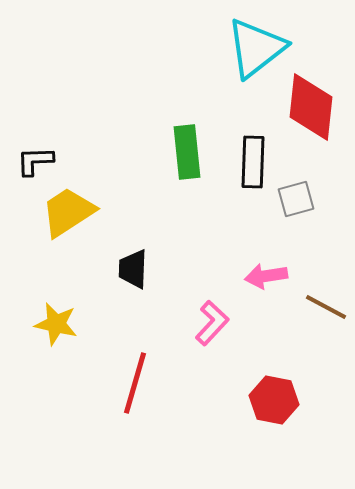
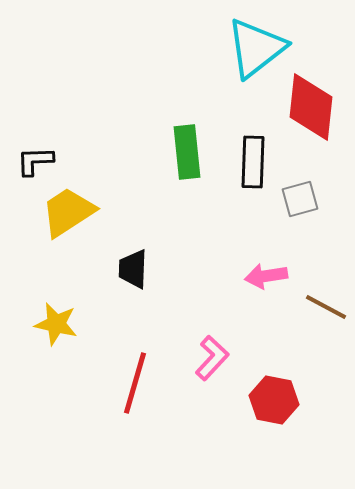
gray square: moved 4 px right
pink L-shape: moved 35 px down
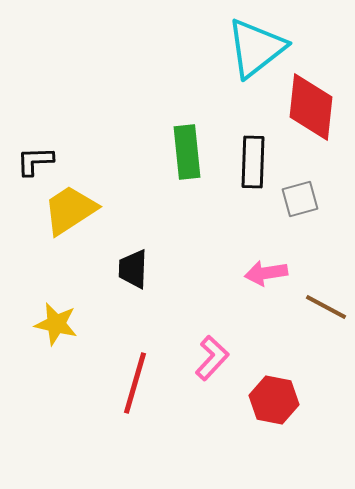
yellow trapezoid: moved 2 px right, 2 px up
pink arrow: moved 3 px up
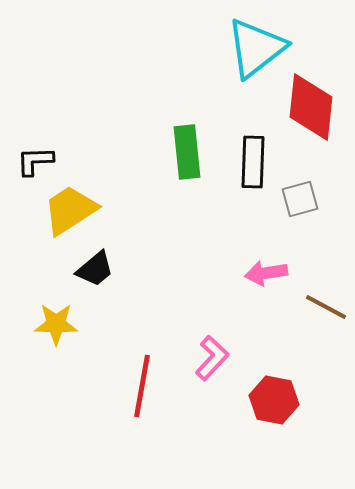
black trapezoid: moved 38 px left; rotated 132 degrees counterclockwise
yellow star: rotated 12 degrees counterclockwise
red line: moved 7 px right, 3 px down; rotated 6 degrees counterclockwise
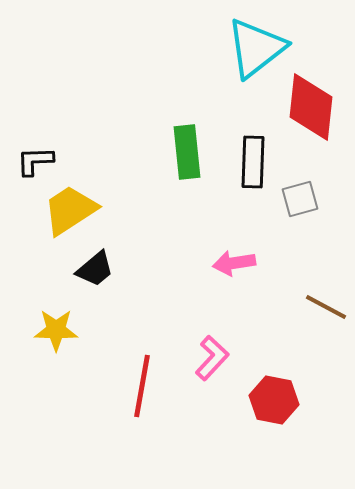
pink arrow: moved 32 px left, 10 px up
yellow star: moved 6 px down
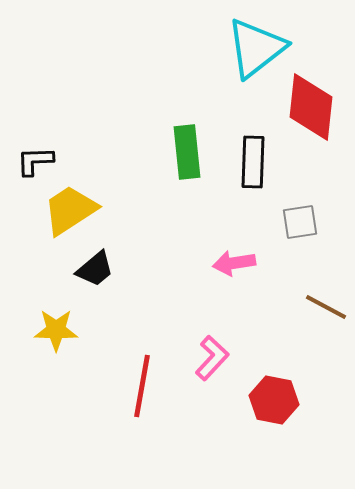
gray square: moved 23 px down; rotated 6 degrees clockwise
